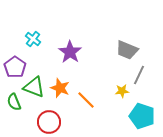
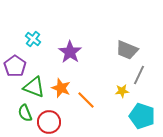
purple pentagon: moved 1 px up
orange star: moved 1 px right
green semicircle: moved 11 px right, 11 px down
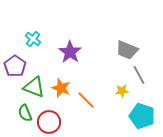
gray line: rotated 54 degrees counterclockwise
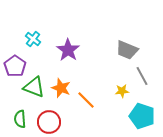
purple star: moved 2 px left, 2 px up
gray line: moved 3 px right, 1 px down
green semicircle: moved 5 px left, 6 px down; rotated 18 degrees clockwise
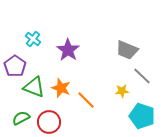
gray line: rotated 18 degrees counterclockwise
green semicircle: moved 1 px right, 1 px up; rotated 66 degrees clockwise
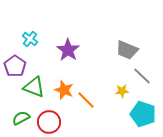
cyan cross: moved 3 px left
orange star: moved 3 px right, 2 px down
cyan pentagon: moved 1 px right, 2 px up
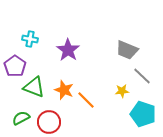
cyan cross: rotated 28 degrees counterclockwise
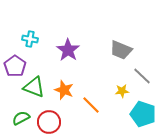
gray trapezoid: moved 6 px left
orange line: moved 5 px right, 5 px down
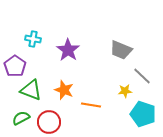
cyan cross: moved 3 px right
green triangle: moved 3 px left, 3 px down
yellow star: moved 3 px right
orange line: rotated 36 degrees counterclockwise
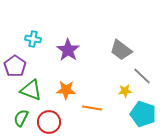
gray trapezoid: rotated 15 degrees clockwise
orange star: moved 2 px right; rotated 18 degrees counterclockwise
orange line: moved 1 px right, 3 px down
green semicircle: rotated 36 degrees counterclockwise
